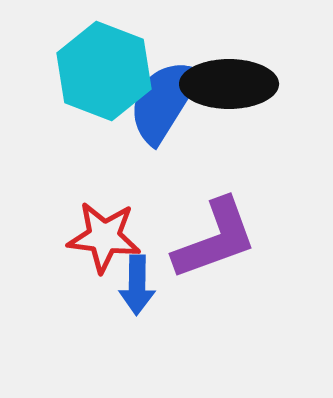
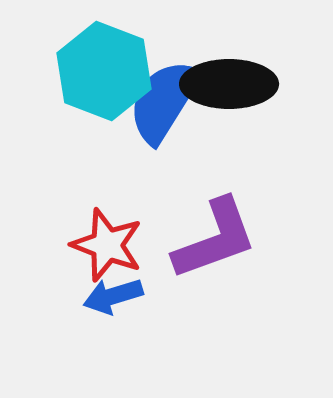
red star: moved 3 px right, 8 px down; rotated 14 degrees clockwise
blue arrow: moved 24 px left, 11 px down; rotated 72 degrees clockwise
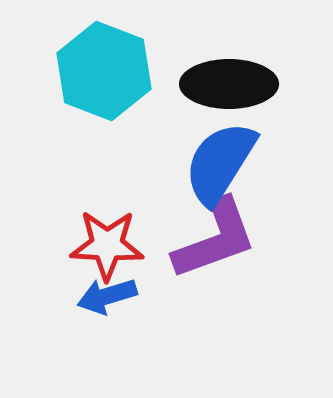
blue semicircle: moved 56 px right, 62 px down
red star: rotated 18 degrees counterclockwise
blue arrow: moved 6 px left
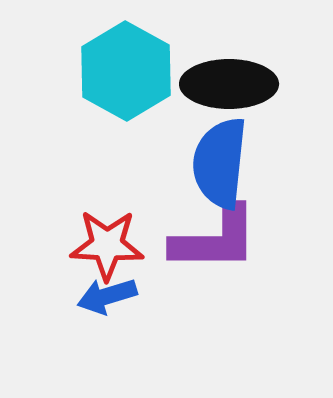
cyan hexagon: moved 22 px right; rotated 8 degrees clockwise
blue semicircle: rotated 26 degrees counterclockwise
purple L-shape: rotated 20 degrees clockwise
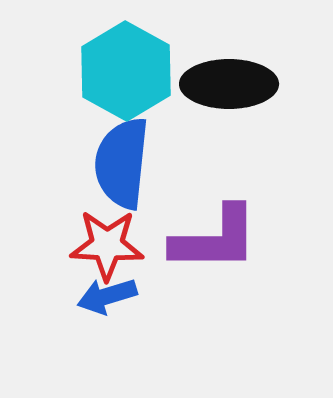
blue semicircle: moved 98 px left
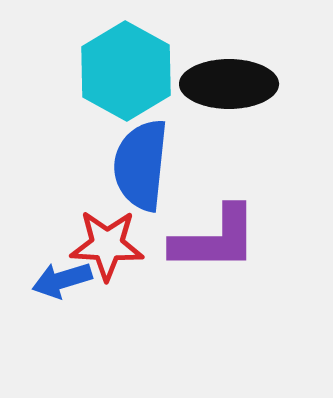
blue semicircle: moved 19 px right, 2 px down
blue arrow: moved 45 px left, 16 px up
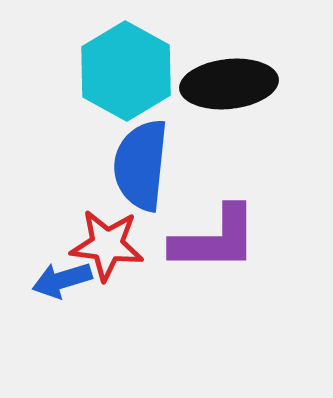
black ellipse: rotated 6 degrees counterclockwise
red star: rotated 4 degrees clockwise
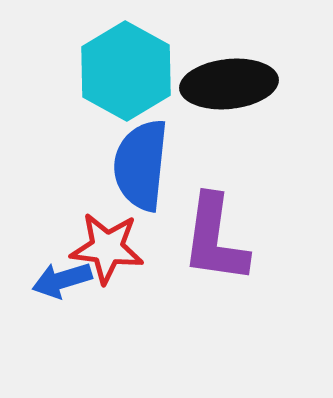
purple L-shape: rotated 98 degrees clockwise
red star: moved 3 px down
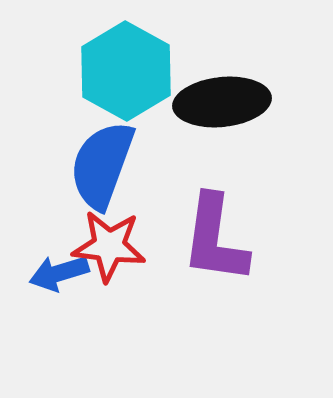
black ellipse: moved 7 px left, 18 px down
blue semicircle: moved 39 px left; rotated 14 degrees clockwise
red star: moved 2 px right, 2 px up
blue arrow: moved 3 px left, 7 px up
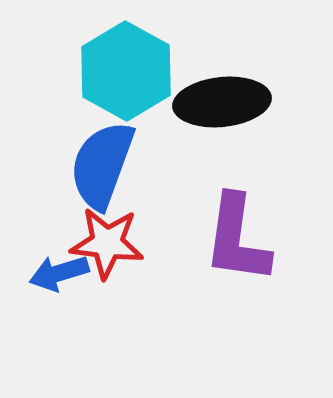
purple L-shape: moved 22 px right
red star: moved 2 px left, 3 px up
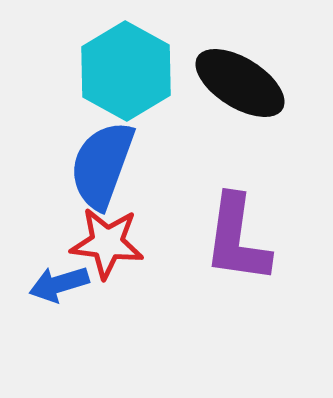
black ellipse: moved 18 px right, 19 px up; rotated 38 degrees clockwise
blue arrow: moved 11 px down
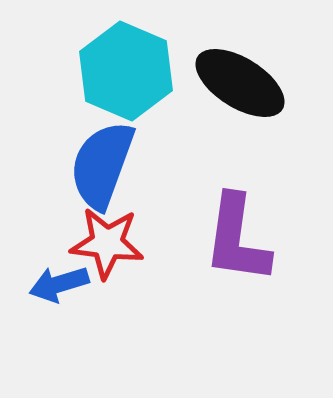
cyan hexagon: rotated 6 degrees counterclockwise
